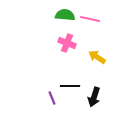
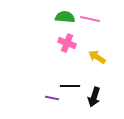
green semicircle: moved 2 px down
purple line: rotated 56 degrees counterclockwise
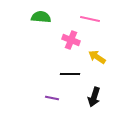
green semicircle: moved 24 px left
pink cross: moved 4 px right, 3 px up
black line: moved 12 px up
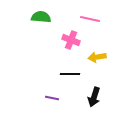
yellow arrow: rotated 42 degrees counterclockwise
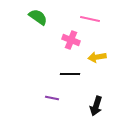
green semicircle: moved 3 px left; rotated 30 degrees clockwise
black arrow: moved 2 px right, 9 px down
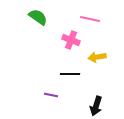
purple line: moved 1 px left, 3 px up
